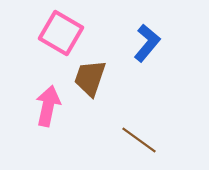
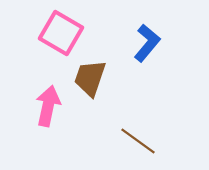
brown line: moved 1 px left, 1 px down
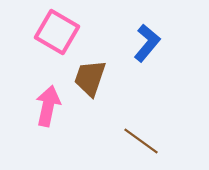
pink square: moved 4 px left, 1 px up
brown line: moved 3 px right
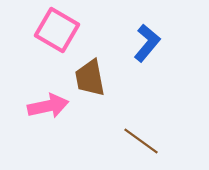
pink square: moved 2 px up
brown trapezoid: rotated 30 degrees counterclockwise
pink arrow: rotated 66 degrees clockwise
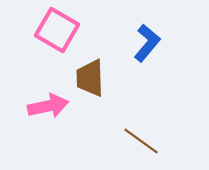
brown trapezoid: rotated 9 degrees clockwise
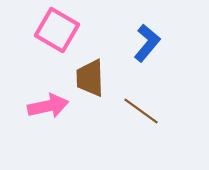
brown line: moved 30 px up
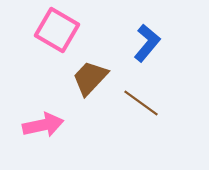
brown trapezoid: rotated 45 degrees clockwise
pink arrow: moved 5 px left, 19 px down
brown line: moved 8 px up
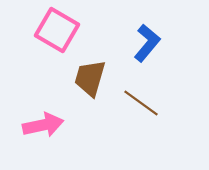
brown trapezoid: rotated 27 degrees counterclockwise
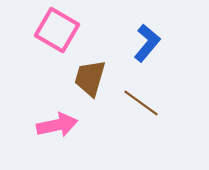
pink arrow: moved 14 px right
